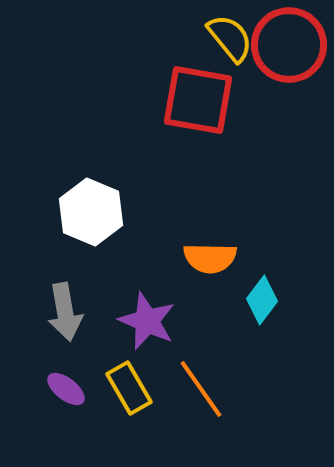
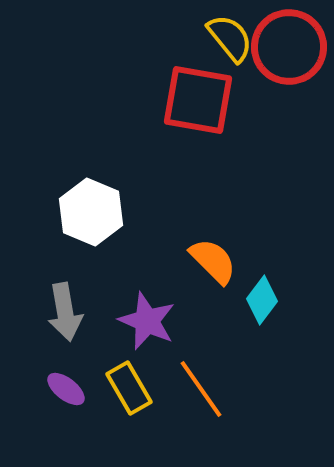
red circle: moved 2 px down
orange semicircle: moved 3 px right, 3 px down; rotated 136 degrees counterclockwise
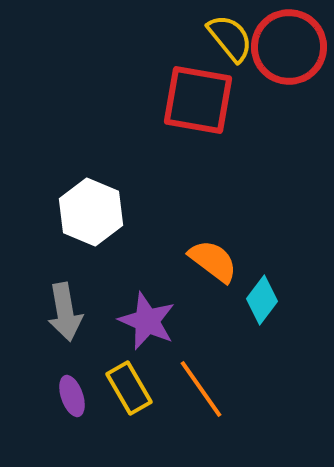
orange semicircle: rotated 8 degrees counterclockwise
purple ellipse: moved 6 px right, 7 px down; rotated 33 degrees clockwise
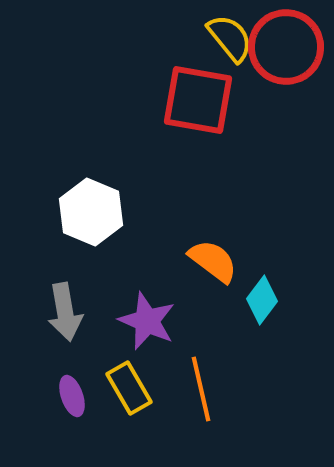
red circle: moved 3 px left
orange line: rotated 22 degrees clockwise
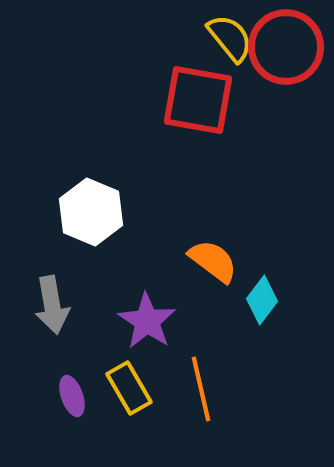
gray arrow: moved 13 px left, 7 px up
purple star: rotated 10 degrees clockwise
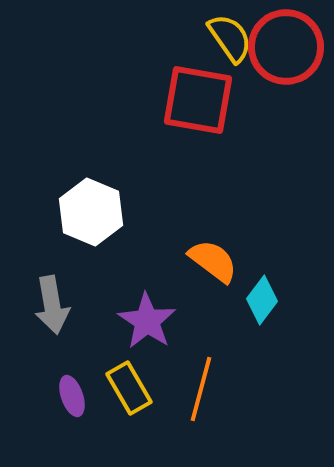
yellow semicircle: rotated 4 degrees clockwise
orange line: rotated 28 degrees clockwise
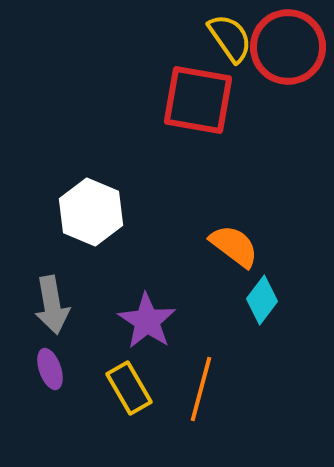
red circle: moved 2 px right
orange semicircle: moved 21 px right, 15 px up
purple ellipse: moved 22 px left, 27 px up
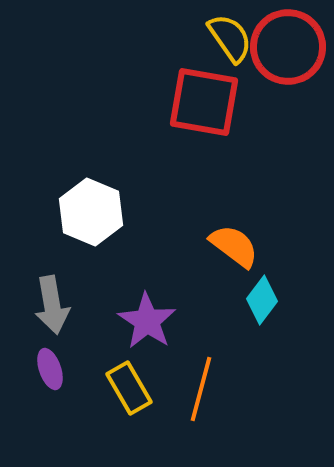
red square: moved 6 px right, 2 px down
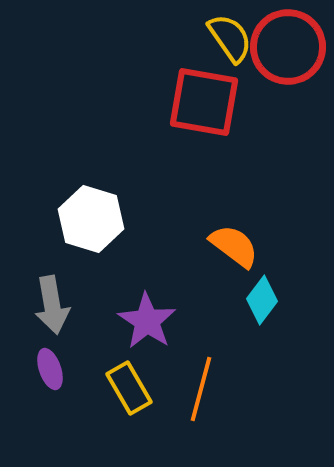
white hexagon: moved 7 px down; rotated 6 degrees counterclockwise
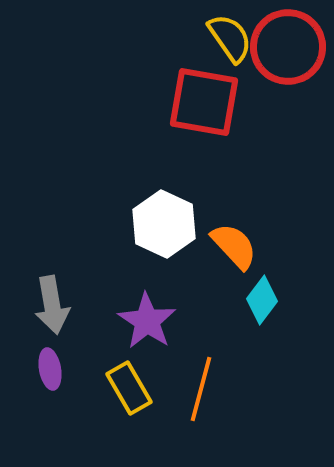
white hexagon: moved 73 px right, 5 px down; rotated 8 degrees clockwise
orange semicircle: rotated 10 degrees clockwise
purple ellipse: rotated 9 degrees clockwise
